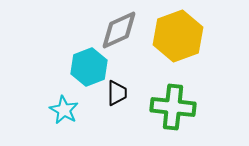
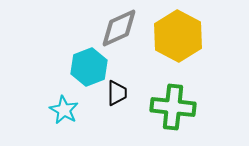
gray diamond: moved 2 px up
yellow hexagon: rotated 12 degrees counterclockwise
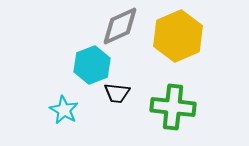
gray diamond: moved 1 px right, 2 px up
yellow hexagon: rotated 9 degrees clockwise
cyan hexagon: moved 3 px right, 2 px up
black trapezoid: rotated 96 degrees clockwise
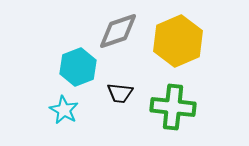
gray diamond: moved 2 px left, 5 px down; rotated 6 degrees clockwise
yellow hexagon: moved 5 px down
cyan hexagon: moved 14 px left, 2 px down
black trapezoid: moved 3 px right
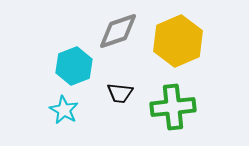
cyan hexagon: moved 4 px left, 1 px up
green cross: rotated 12 degrees counterclockwise
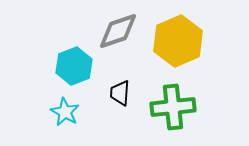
black trapezoid: rotated 88 degrees clockwise
cyan star: moved 1 px right, 2 px down
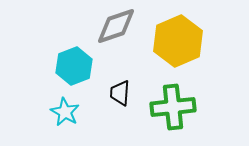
gray diamond: moved 2 px left, 5 px up
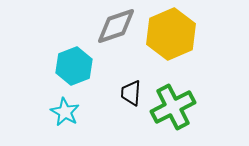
yellow hexagon: moved 7 px left, 7 px up
black trapezoid: moved 11 px right
green cross: rotated 21 degrees counterclockwise
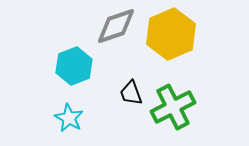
black trapezoid: rotated 24 degrees counterclockwise
cyan star: moved 4 px right, 6 px down
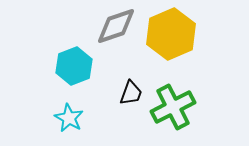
black trapezoid: rotated 140 degrees counterclockwise
